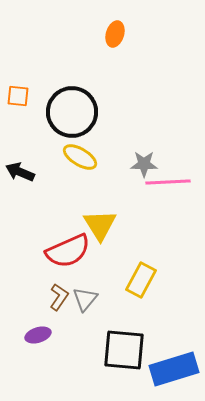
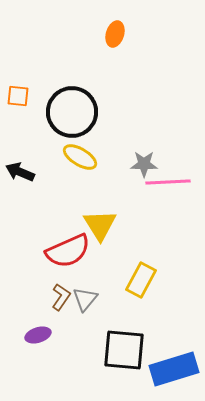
brown L-shape: moved 2 px right
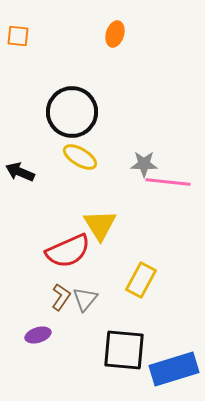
orange square: moved 60 px up
pink line: rotated 9 degrees clockwise
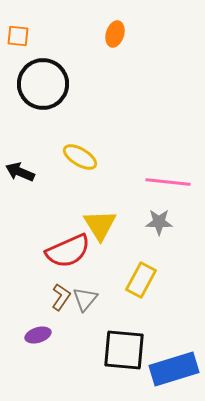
black circle: moved 29 px left, 28 px up
gray star: moved 15 px right, 58 px down
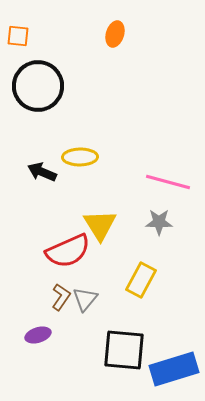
black circle: moved 5 px left, 2 px down
yellow ellipse: rotated 32 degrees counterclockwise
black arrow: moved 22 px right
pink line: rotated 9 degrees clockwise
